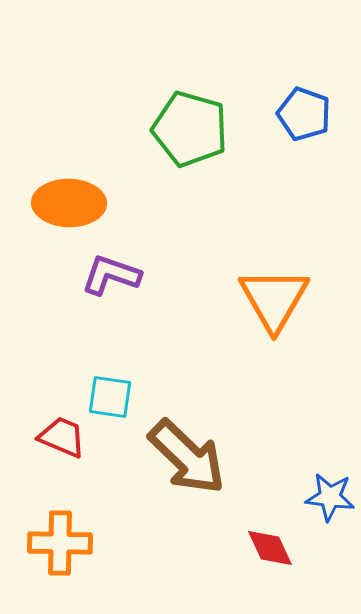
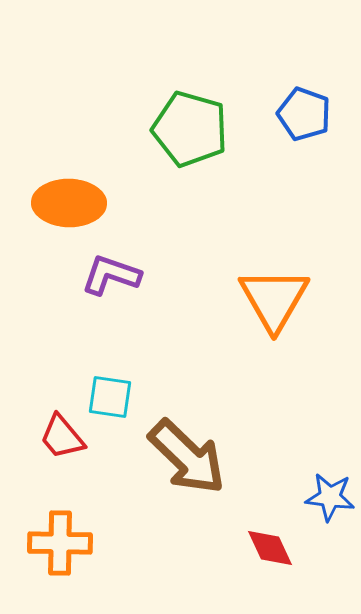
red trapezoid: rotated 153 degrees counterclockwise
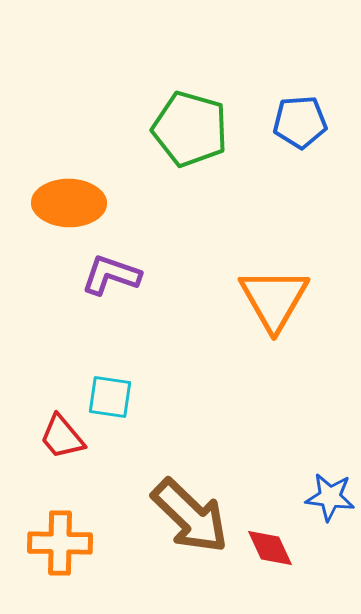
blue pentagon: moved 4 px left, 8 px down; rotated 24 degrees counterclockwise
brown arrow: moved 3 px right, 59 px down
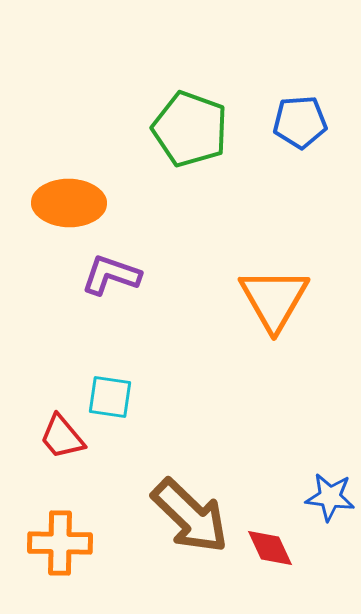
green pentagon: rotated 4 degrees clockwise
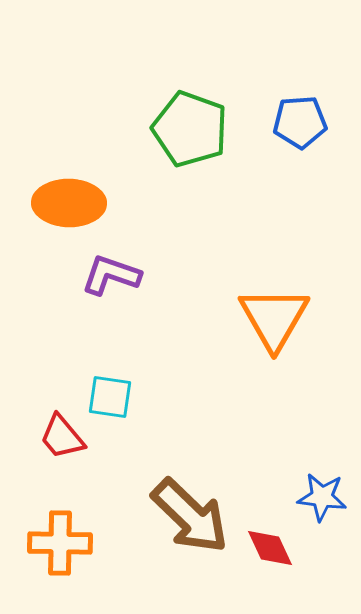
orange triangle: moved 19 px down
blue star: moved 8 px left
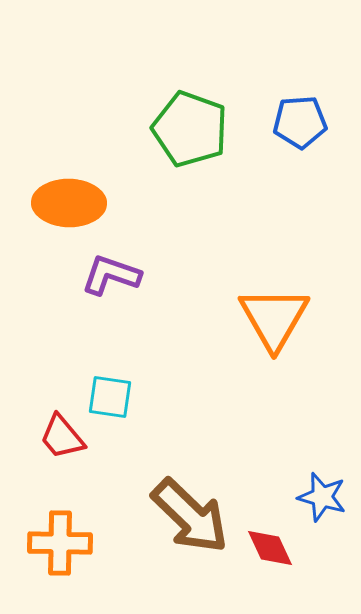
blue star: rotated 9 degrees clockwise
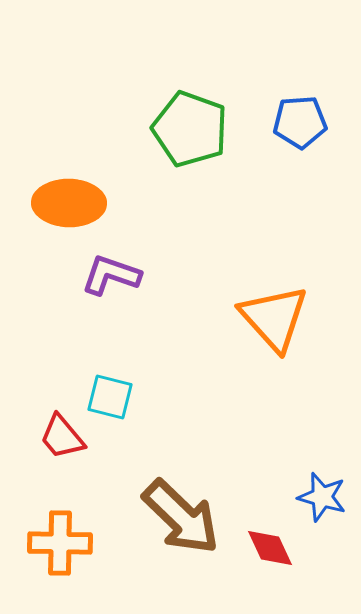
orange triangle: rotated 12 degrees counterclockwise
cyan square: rotated 6 degrees clockwise
brown arrow: moved 9 px left, 1 px down
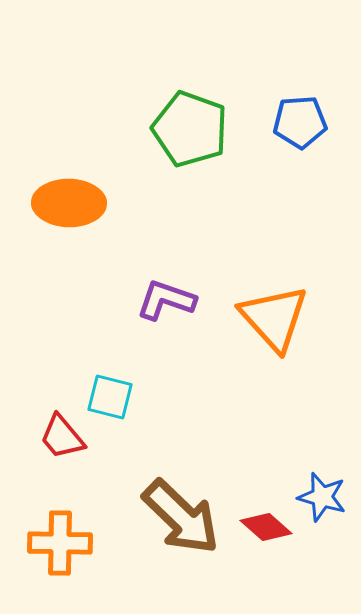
purple L-shape: moved 55 px right, 25 px down
red diamond: moved 4 px left, 21 px up; rotated 24 degrees counterclockwise
